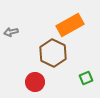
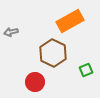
orange rectangle: moved 4 px up
green square: moved 8 px up
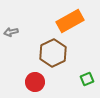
brown hexagon: rotated 8 degrees clockwise
green square: moved 1 px right, 9 px down
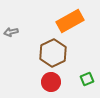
red circle: moved 16 px right
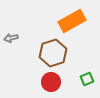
orange rectangle: moved 2 px right
gray arrow: moved 6 px down
brown hexagon: rotated 8 degrees clockwise
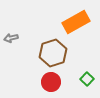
orange rectangle: moved 4 px right, 1 px down
green square: rotated 24 degrees counterclockwise
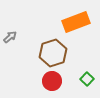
orange rectangle: rotated 8 degrees clockwise
gray arrow: moved 1 px left, 1 px up; rotated 152 degrees clockwise
red circle: moved 1 px right, 1 px up
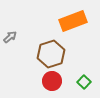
orange rectangle: moved 3 px left, 1 px up
brown hexagon: moved 2 px left, 1 px down
green square: moved 3 px left, 3 px down
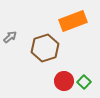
brown hexagon: moved 6 px left, 6 px up
red circle: moved 12 px right
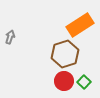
orange rectangle: moved 7 px right, 4 px down; rotated 12 degrees counterclockwise
gray arrow: rotated 32 degrees counterclockwise
brown hexagon: moved 20 px right, 6 px down
